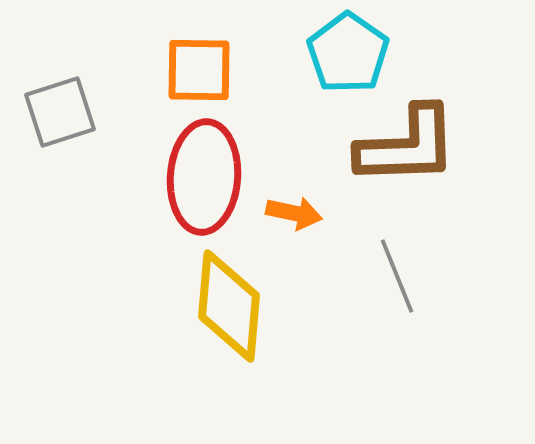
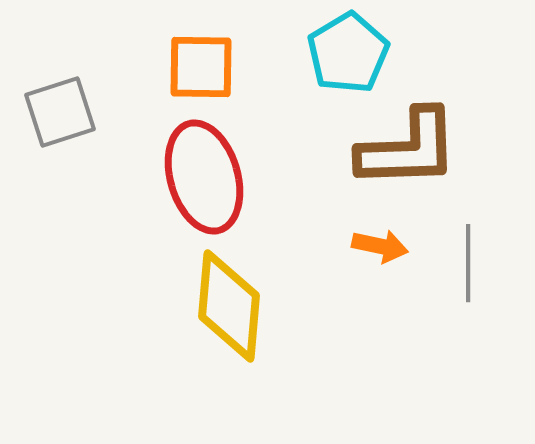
cyan pentagon: rotated 6 degrees clockwise
orange square: moved 2 px right, 3 px up
brown L-shape: moved 1 px right, 3 px down
red ellipse: rotated 20 degrees counterclockwise
orange arrow: moved 86 px right, 33 px down
gray line: moved 71 px right, 13 px up; rotated 22 degrees clockwise
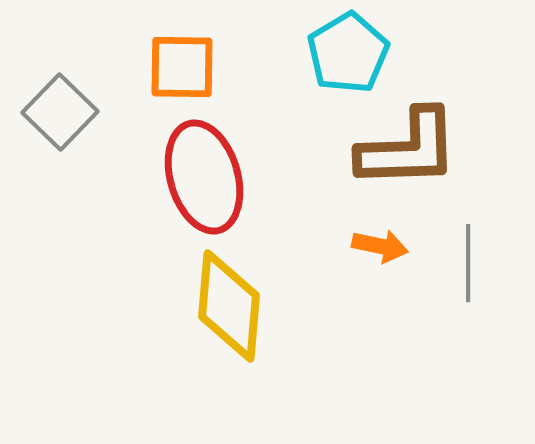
orange square: moved 19 px left
gray square: rotated 28 degrees counterclockwise
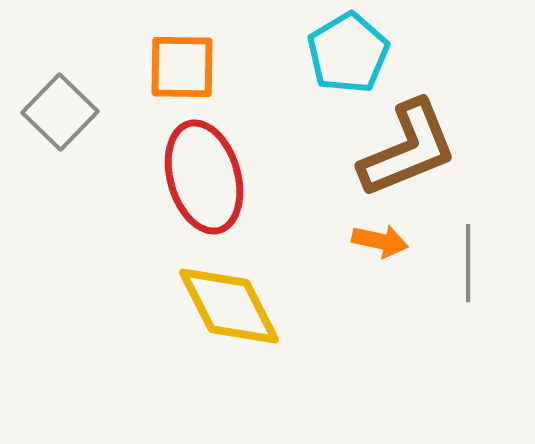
brown L-shape: rotated 20 degrees counterclockwise
orange arrow: moved 5 px up
yellow diamond: rotated 32 degrees counterclockwise
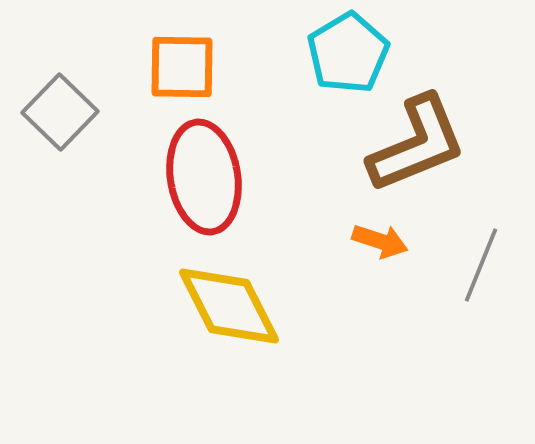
brown L-shape: moved 9 px right, 5 px up
red ellipse: rotated 7 degrees clockwise
orange arrow: rotated 6 degrees clockwise
gray line: moved 13 px right, 2 px down; rotated 22 degrees clockwise
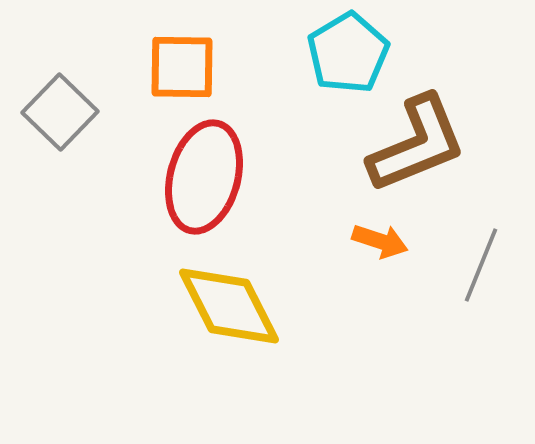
red ellipse: rotated 24 degrees clockwise
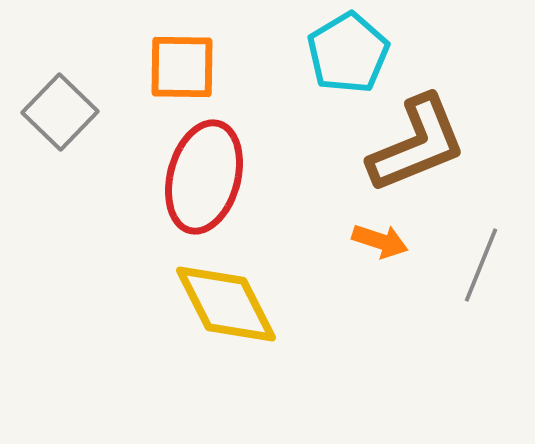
yellow diamond: moved 3 px left, 2 px up
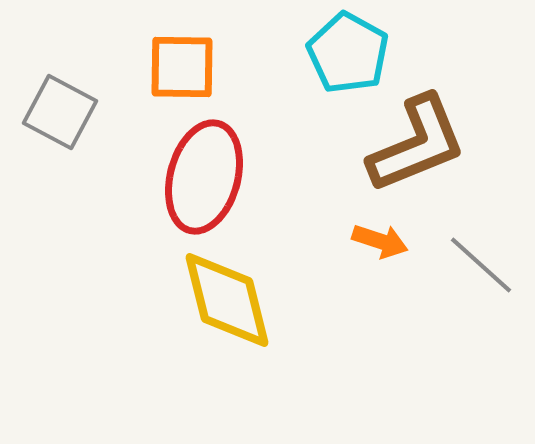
cyan pentagon: rotated 12 degrees counterclockwise
gray square: rotated 16 degrees counterclockwise
gray line: rotated 70 degrees counterclockwise
yellow diamond: moved 1 px right, 4 px up; rotated 13 degrees clockwise
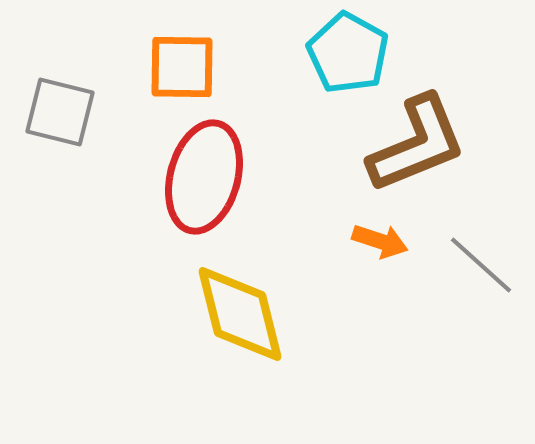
gray square: rotated 14 degrees counterclockwise
yellow diamond: moved 13 px right, 14 px down
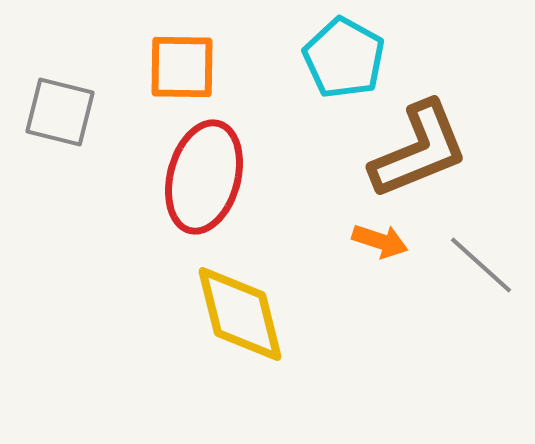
cyan pentagon: moved 4 px left, 5 px down
brown L-shape: moved 2 px right, 6 px down
